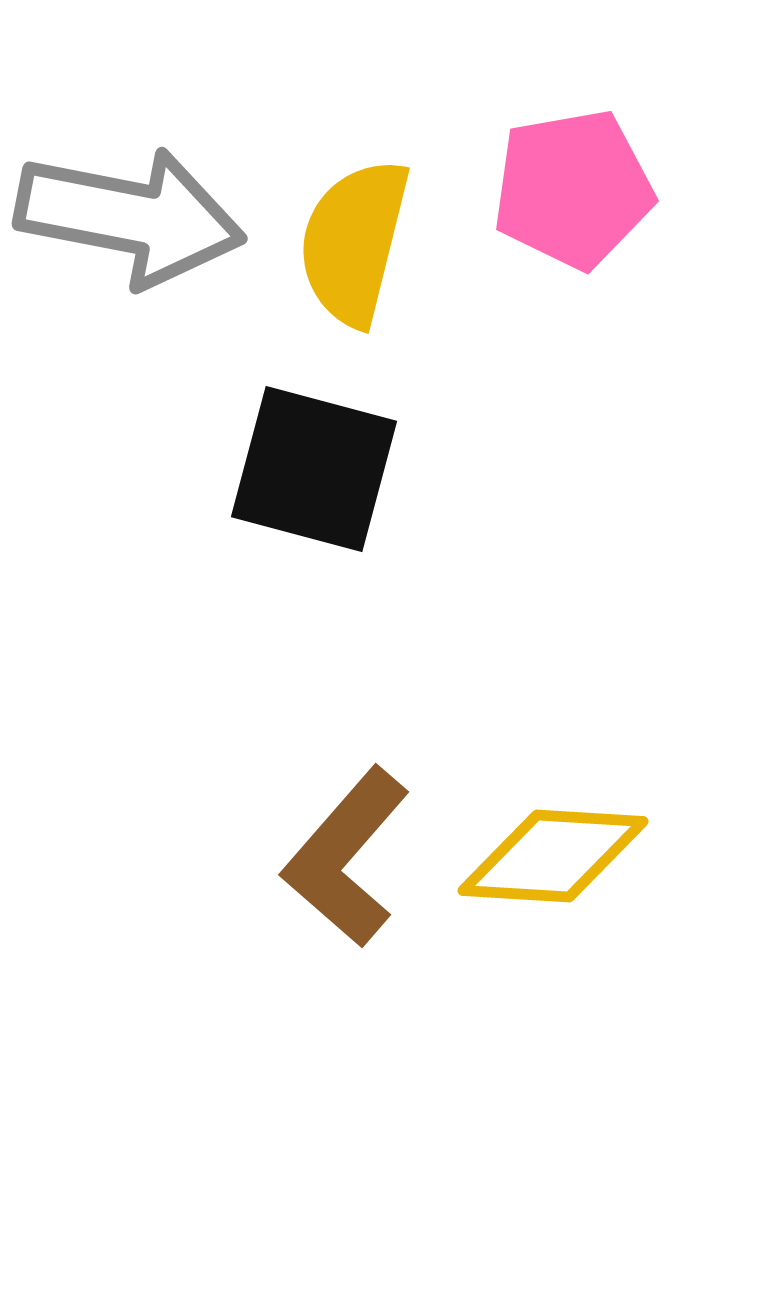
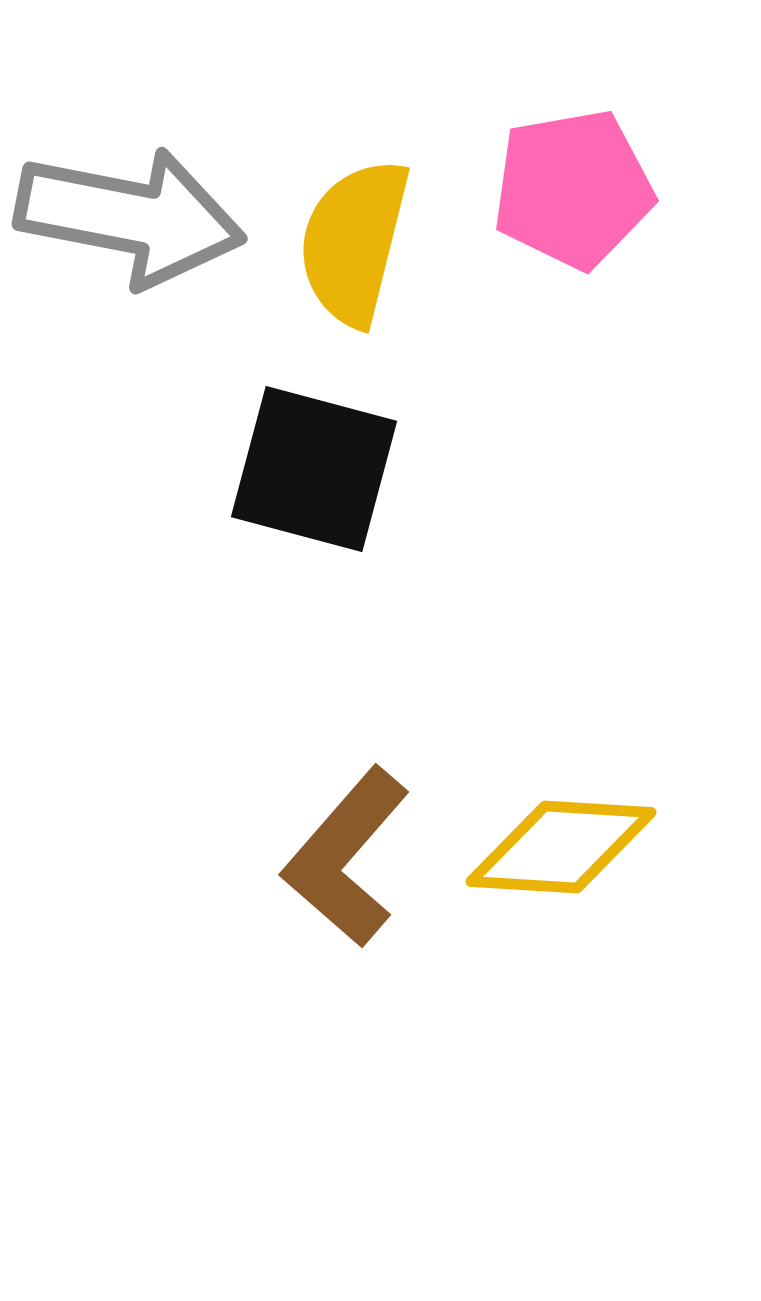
yellow diamond: moved 8 px right, 9 px up
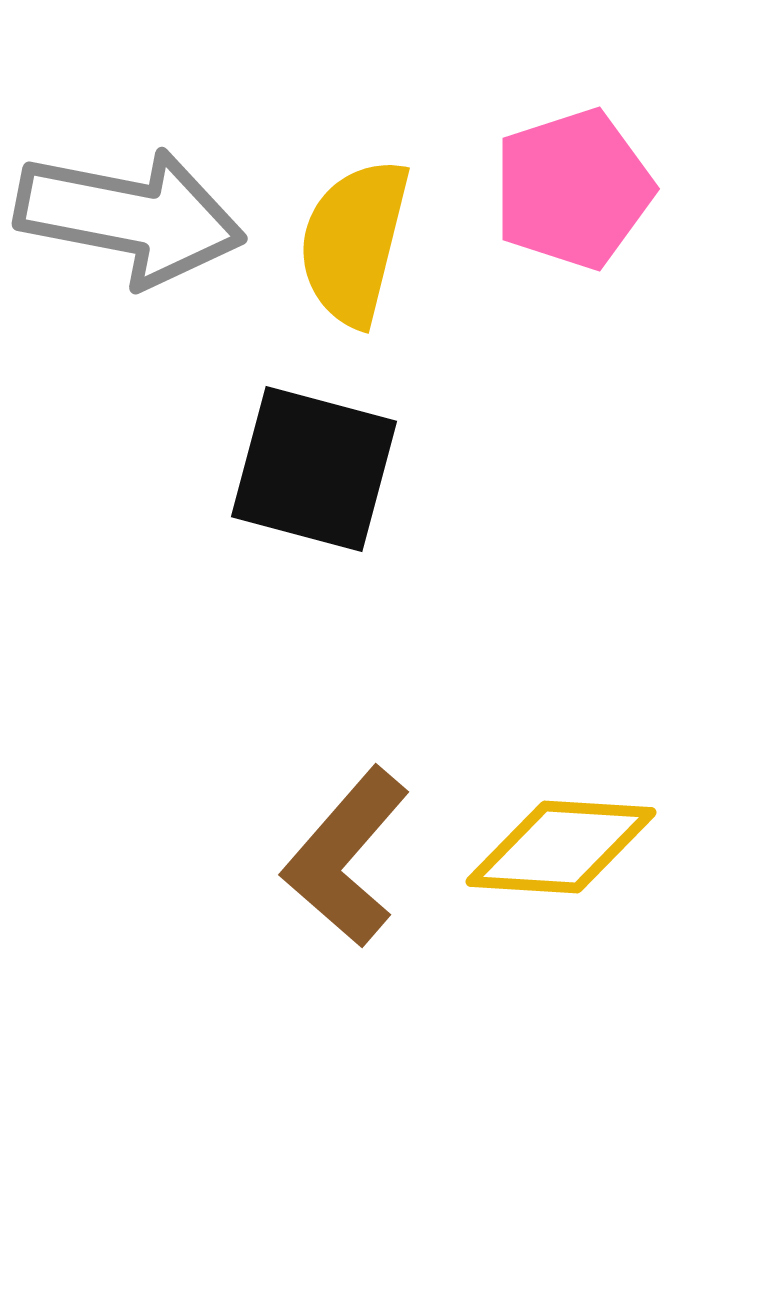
pink pentagon: rotated 8 degrees counterclockwise
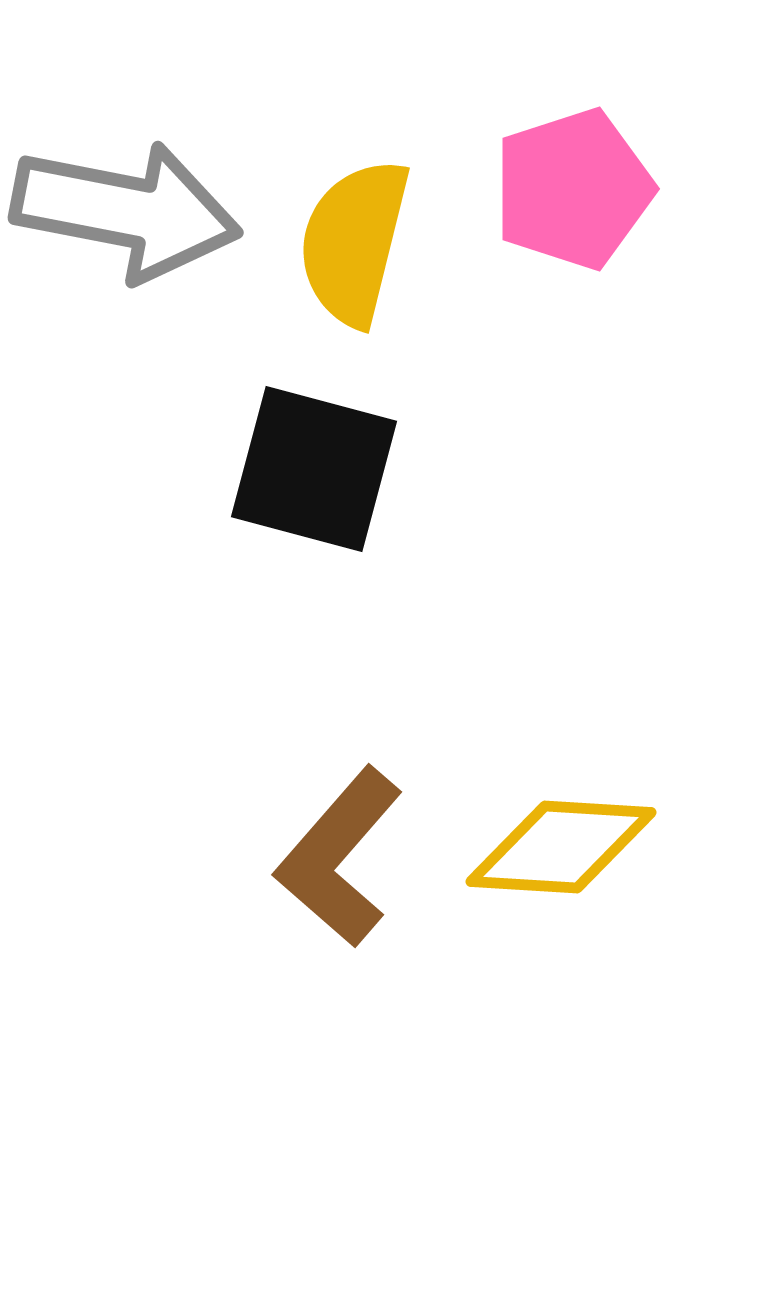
gray arrow: moved 4 px left, 6 px up
brown L-shape: moved 7 px left
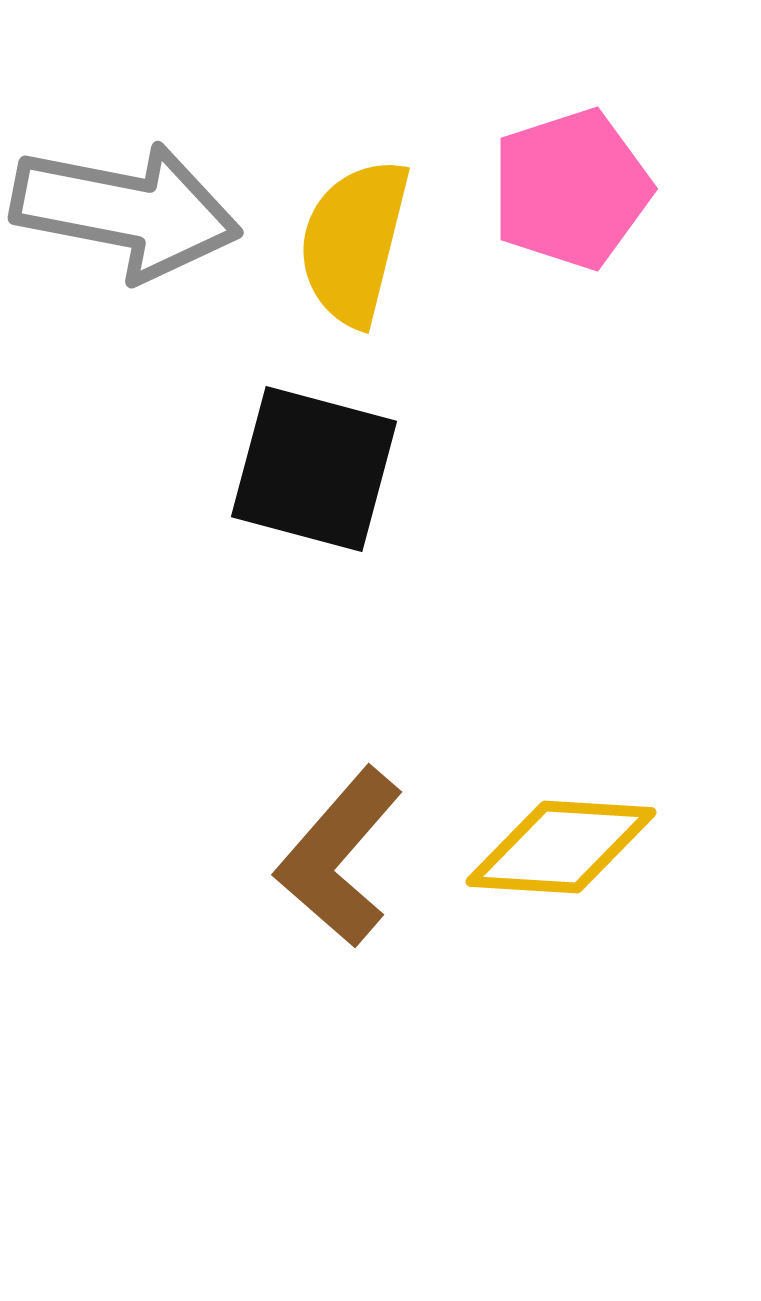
pink pentagon: moved 2 px left
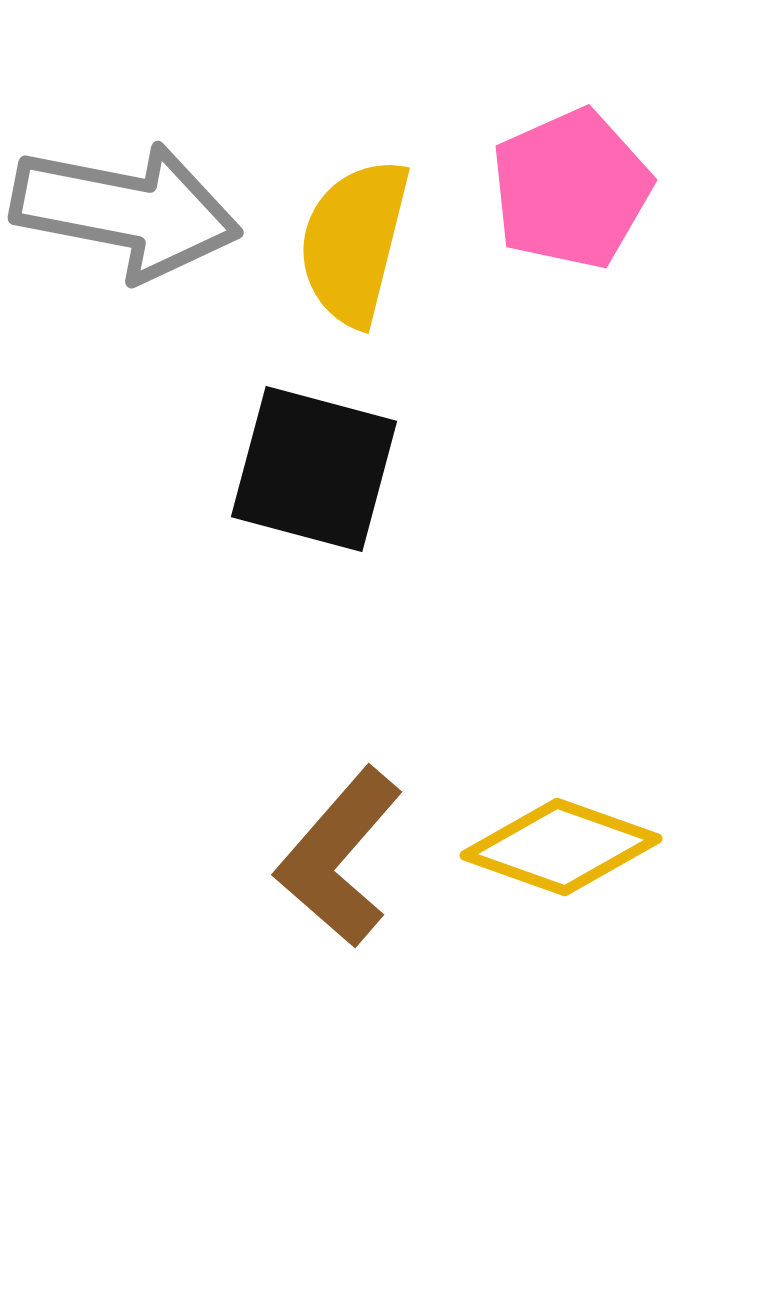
pink pentagon: rotated 6 degrees counterclockwise
yellow diamond: rotated 16 degrees clockwise
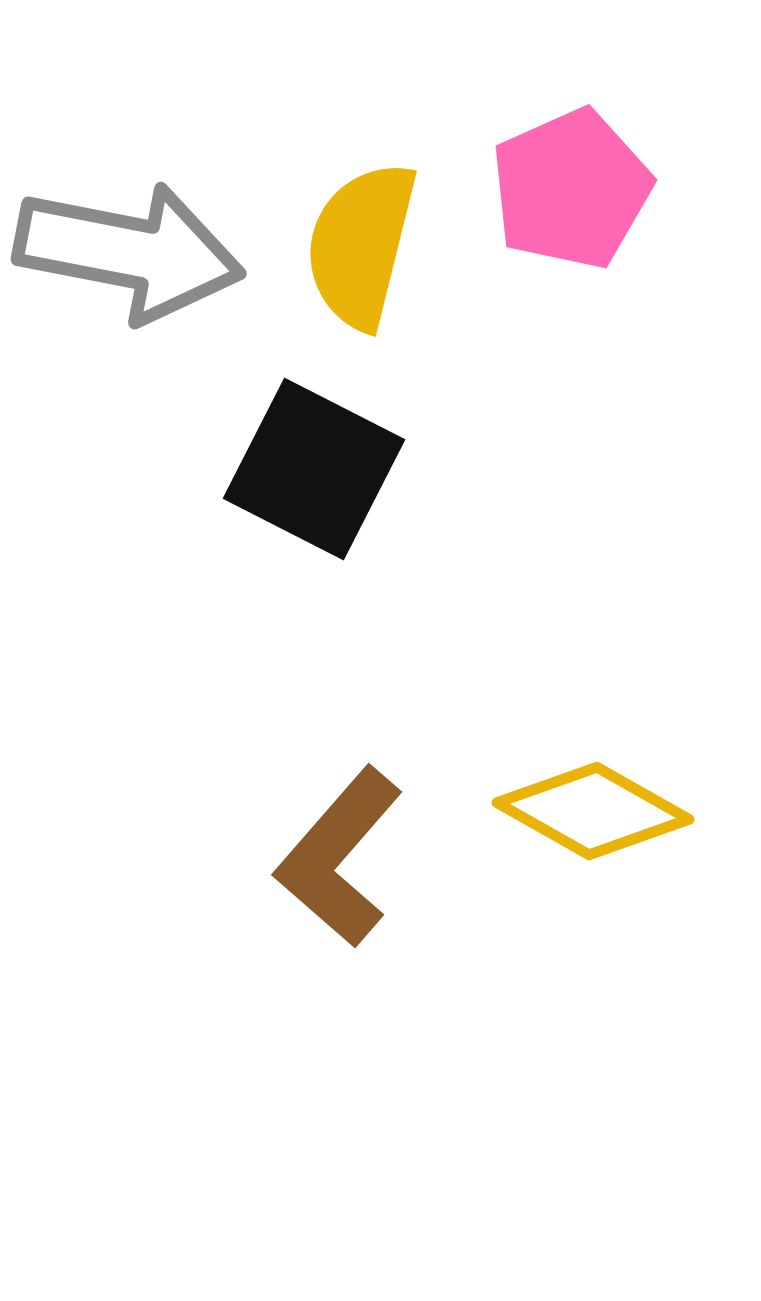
gray arrow: moved 3 px right, 41 px down
yellow semicircle: moved 7 px right, 3 px down
black square: rotated 12 degrees clockwise
yellow diamond: moved 32 px right, 36 px up; rotated 10 degrees clockwise
